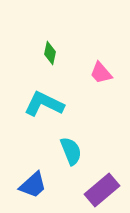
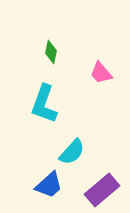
green diamond: moved 1 px right, 1 px up
cyan L-shape: rotated 96 degrees counterclockwise
cyan semicircle: moved 1 px right, 1 px down; rotated 64 degrees clockwise
blue trapezoid: moved 16 px right
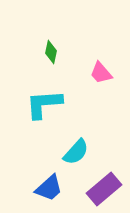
cyan L-shape: rotated 66 degrees clockwise
cyan semicircle: moved 4 px right
blue trapezoid: moved 3 px down
purple rectangle: moved 2 px right, 1 px up
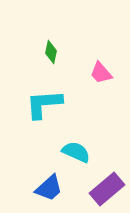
cyan semicircle: rotated 108 degrees counterclockwise
purple rectangle: moved 3 px right
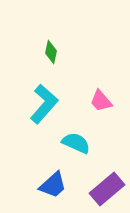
pink trapezoid: moved 28 px down
cyan L-shape: rotated 135 degrees clockwise
cyan semicircle: moved 9 px up
blue trapezoid: moved 4 px right, 3 px up
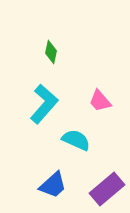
pink trapezoid: moved 1 px left
cyan semicircle: moved 3 px up
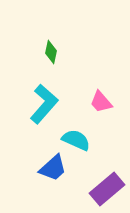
pink trapezoid: moved 1 px right, 1 px down
blue trapezoid: moved 17 px up
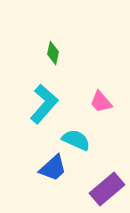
green diamond: moved 2 px right, 1 px down
